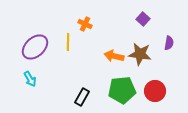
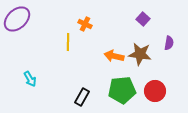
purple ellipse: moved 18 px left, 28 px up
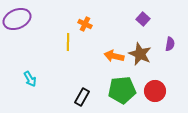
purple ellipse: rotated 20 degrees clockwise
purple semicircle: moved 1 px right, 1 px down
brown star: rotated 15 degrees clockwise
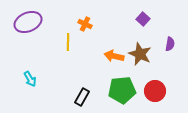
purple ellipse: moved 11 px right, 3 px down
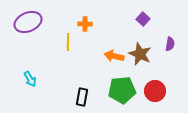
orange cross: rotated 24 degrees counterclockwise
black rectangle: rotated 18 degrees counterclockwise
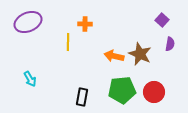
purple square: moved 19 px right, 1 px down
red circle: moved 1 px left, 1 px down
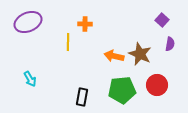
red circle: moved 3 px right, 7 px up
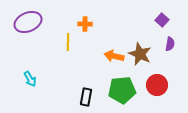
black rectangle: moved 4 px right
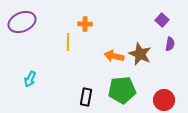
purple ellipse: moved 6 px left
cyan arrow: rotated 56 degrees clockwise
red circle: moved 7 px right, 15 px down
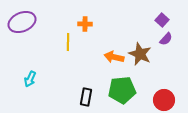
purple semicircle: moved 4 px left, 5 px up; rotated 32 degrees clockwise
orange arrow: moved 1 px down
